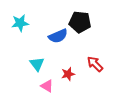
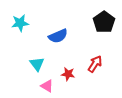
black pentagon: moved 24 px right; rotated 30 degrees clockwise
red arrow: rotated 78 degrees clockwise
red star: rotated 24 degrees clockwise
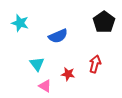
cyan star: rotated 24 degrees clockwise
red arrow: rotated 18 degrees counterclockwise
pink triangle: moved 2 px left
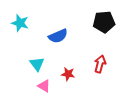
black pentagon: rotated 30 degrees clockwise
red arrow: moved 5 px right
pink triangle: moved 1 px left
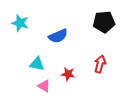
cyan triangle: rotated 42 degrees counterclockwise
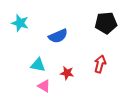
black pentagon: moved 2 px right, 1 px down
cyan triangle: moved 1 px right, 1 px down
red star: moved 1 px left, 1 px up
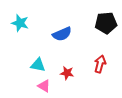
blue semicircle: moved 4 px right, 2 px up
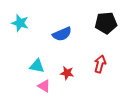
cyan triangle: moved 1 px left, 1 px down
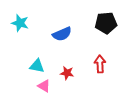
red arrow: rotated 18 degrees counterclockwise
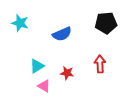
cyan triangle: rotated 42 degrees counterclockwise
